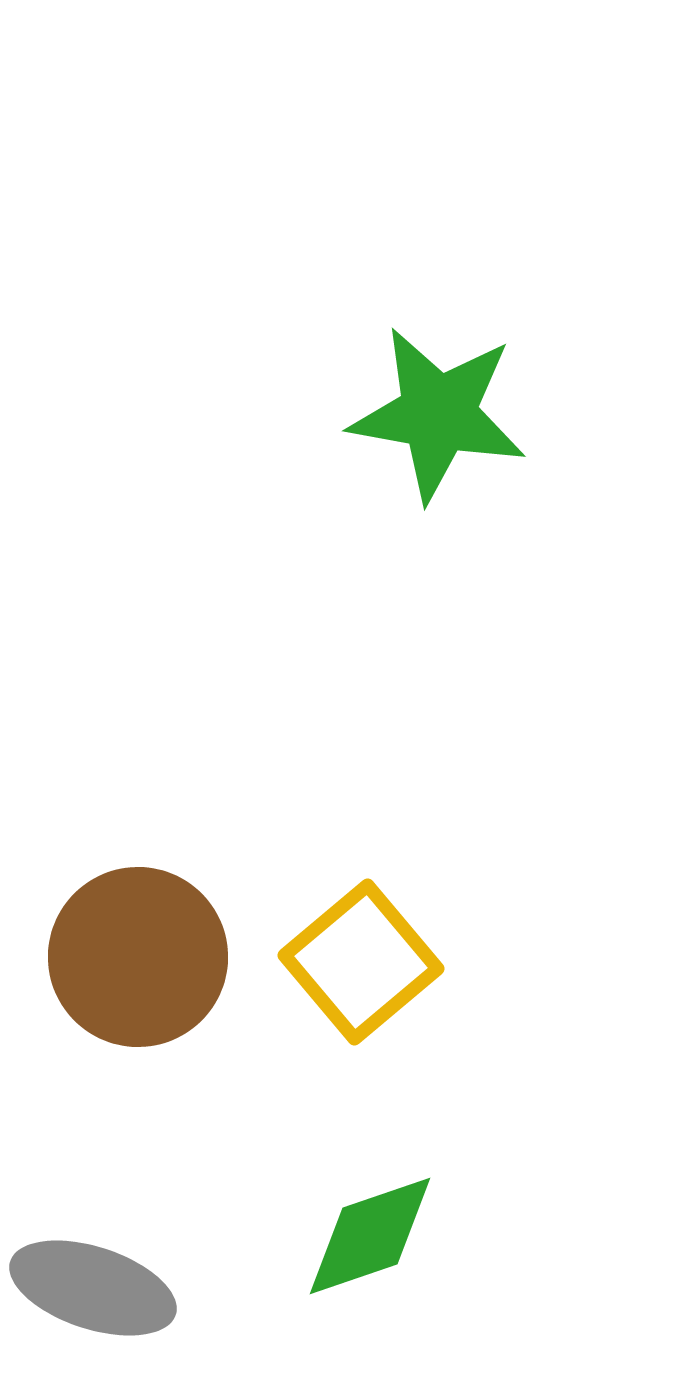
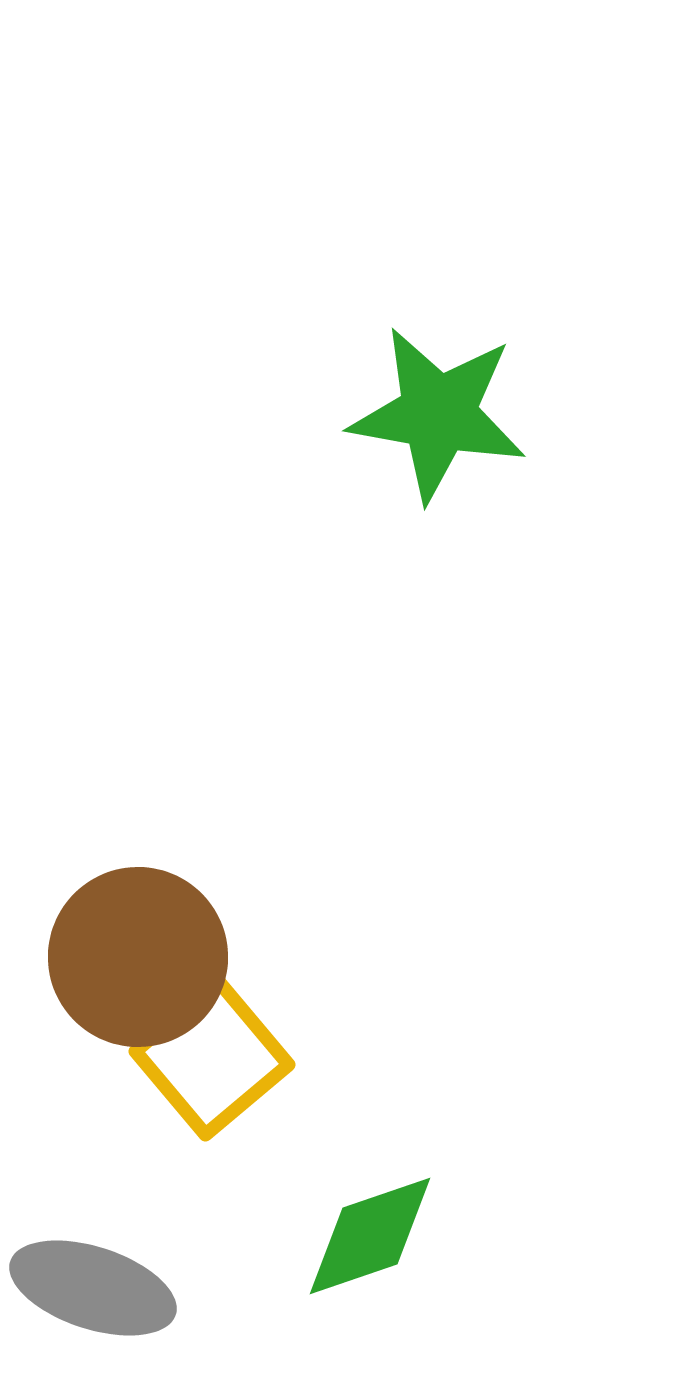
yellow square: moved 149 px left, 96 px down
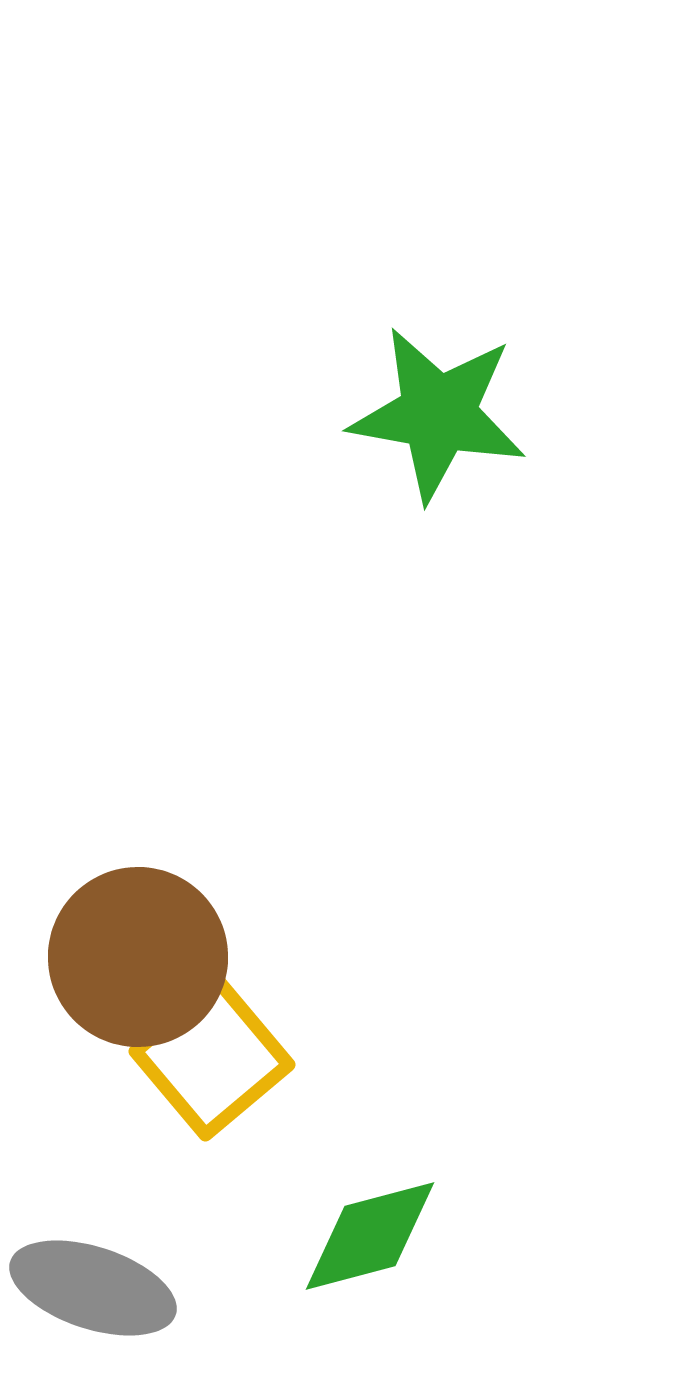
green diamond: rotated 4 degrees clockwise
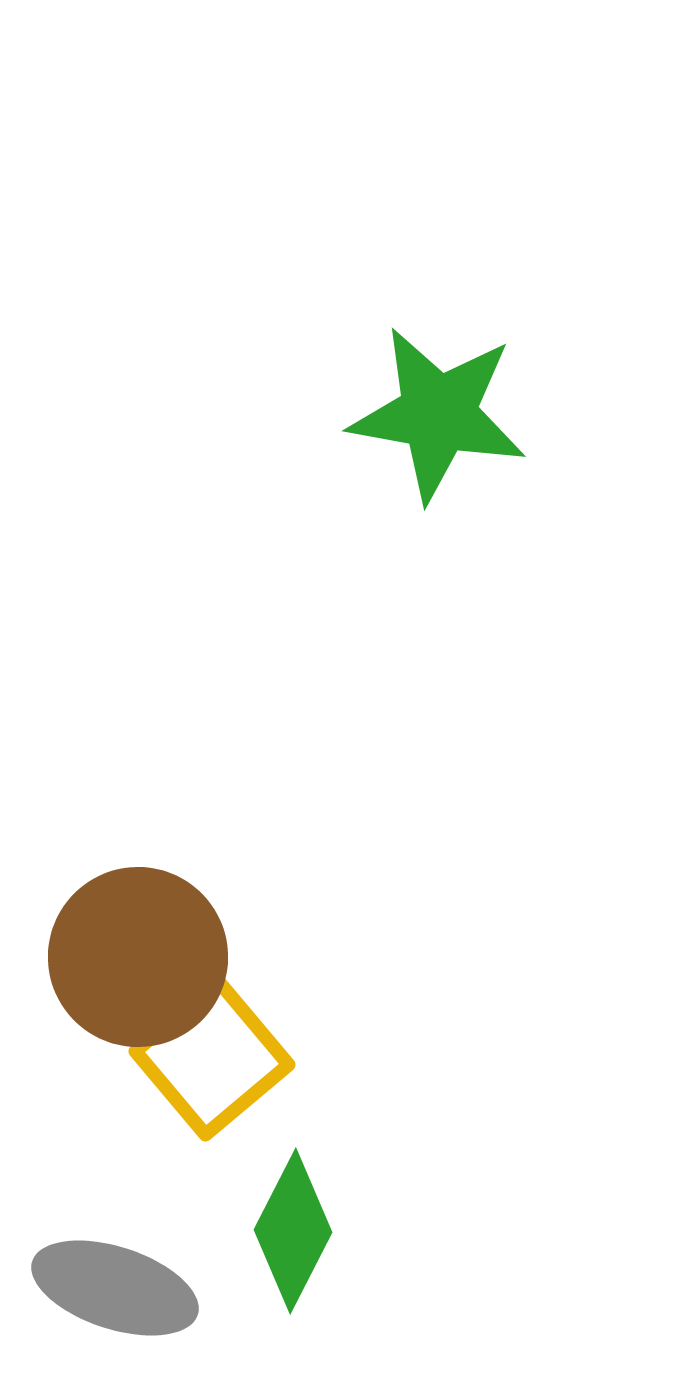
green diamond: moved 77 px left, 5 px up; rotated 48 degrees counterclockwise
gray ellipse: moved 22 px right
